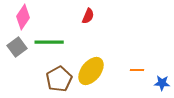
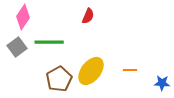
orange line: moved 7 px left
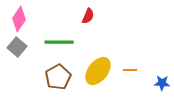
pink diamond: moved 4 px left, 2 px down
green line: moved 10 px right
gray square: rotated 12 degrees counterclockwise
yellow ellipse: moved 7 px right
brown pentagon: moved 1 px left, 2 px up
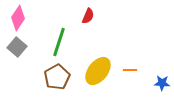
pink diamond: moved 1 px left, 1 px up
green line: rotated 72 degrees counterclockwise
brown pentagon: moved 1 px left
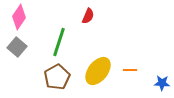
pink diamond: moved 1 px right, 1 px up
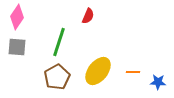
pink diamond: moved 2 px left
gray square: rotated 36 degrees counterclockwise
orange line: moved 3 px right, 2 px down
blue star: moved 4 px left, 1 px up
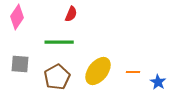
red semicircle: moved 17 px left, 2 px up
green line: rotated 72 degrees clockwise
gray square: moved 3 px right, 17 px down
blue star: rotated 28 degrees clockwise
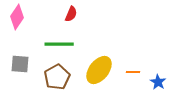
green line: moved 2 px down
yellow ellipse: moved 1 px right, 1 px up
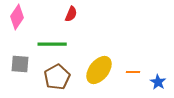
green line: moved 7 px left
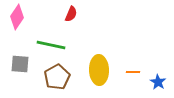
green line: moved 1 px left, 1 px down; rotated 12 degrees clockwise
yellow ellipse: rotated 40 degrees counterclockwise
